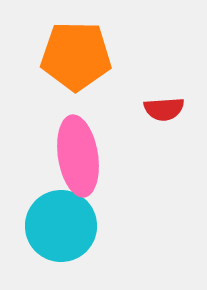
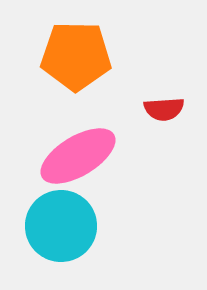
pink ellipse: rotated 68 degrees clockwise
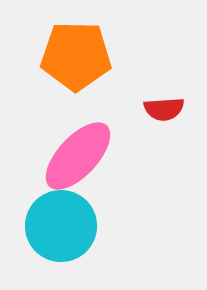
pink ellipse: rotated 16 degrees counterclockwise
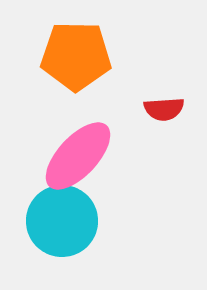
cyan circle: moved 1 px right, 5 px up
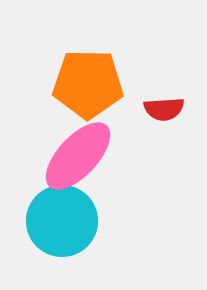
orange pentagon: moved 12 px right, 28 px down
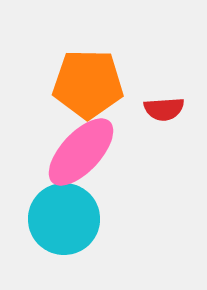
pink ellipse: moved 3 px right, 4 px up
cyan circle: moved 2 px right, 2 px up
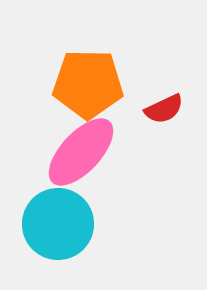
red semicircle: rotated 21 degrees counterclockwise
cyan circle: moved 6 px left, 5 px down
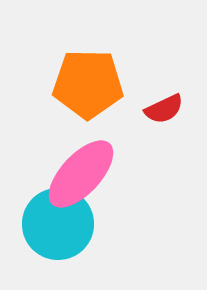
pink ellipse: moved 22 px down
